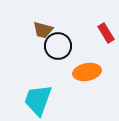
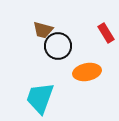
cyan trapezoid: moved 2 px right, 2 px up
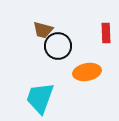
red rectangle: rotated 30 degrees clockwise
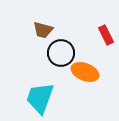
red rectangle: moved 2 px down; rotated 24 degrees counterclockwise
black circle: moved 3 px right, 7 px down
orange ellipse: moved 2 px left; rotated 32 degrees clockwise
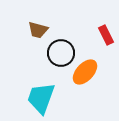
brown trapezoid: moved 5 px left
orange ellipse: rotated 68 degrees counterclockwise
cyan trapezoid: moved 1 px right
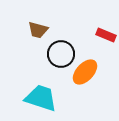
red rectangle: rotated 42 degrees counterclockwise
black circle: moved 1 px down
cyan trapezoid: rotated 88 degrees clockwise
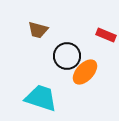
black circle: moved 6 px right, 2 px down
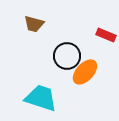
brown trapezoid: moved 4 px left, 6 px up
